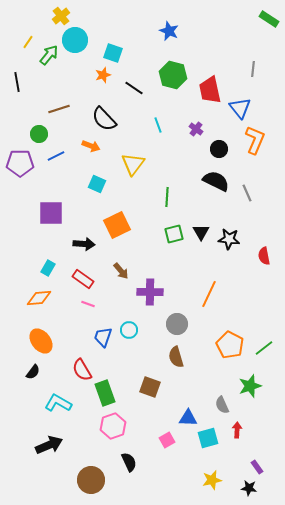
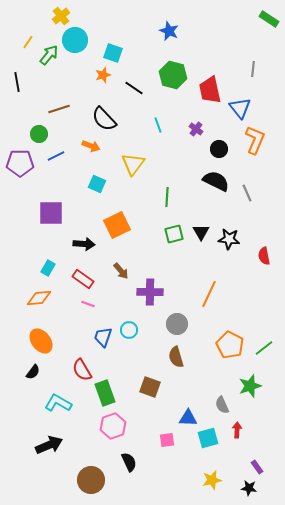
pink square at (167, 440): rotated 21 degrees clockwise
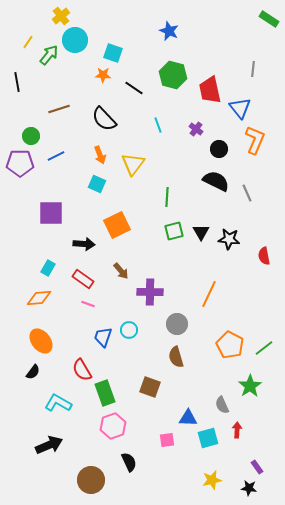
orange star at (103, 75): rotated 21 degrees clockwise
green circle at (39, 134): moved 8 px left, 2 px down
orange arrow at (91, 146): moved 9 px right, 9 px down; rotated 48 degrees clockwise
green square at (174, 234): moved 3 px up
green star at (250, 386): rotated 15 degrees counterclockwise
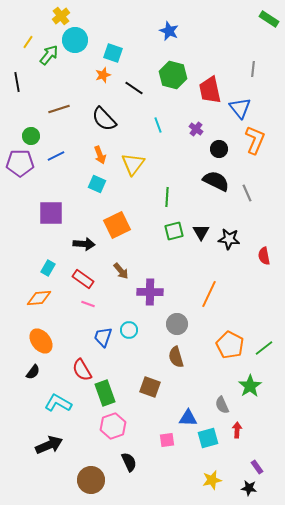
orange star at (103, 75): rotated 21 degrees counterclockwise
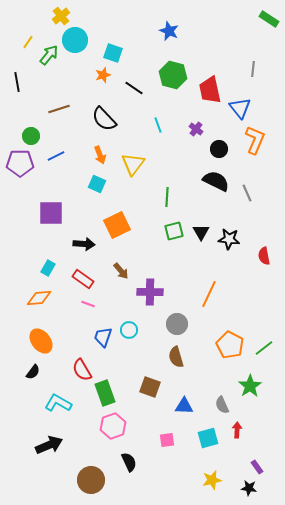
blue triangle at (188, 418): moved 4 px left, 12 px up
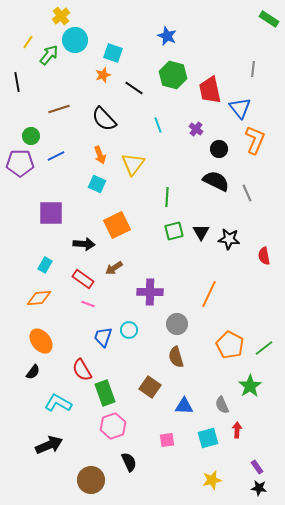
blue star at (169, 31): moved 2 px left, 5 px down
cyan rectangle at (48, 268): moved 3 px left, 3 px up
brown arrow at (121, 271): moved 7 px left, 3 px up; rotated 96 degrees clockwise
brown square at (150, 387): rotated 15 degrees clockwise
black star at (249, 488): moved 10 px right
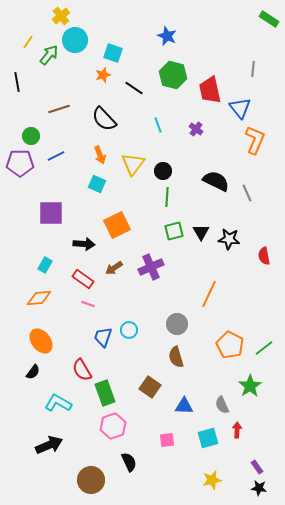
black circle at (219, 149): moved 56 px left, 22 px down
purple cross at (150, 292): moved 1 px right, 25 px up; rotated 25 degrees counterclockwise
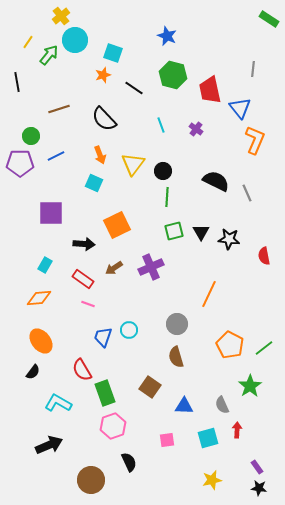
cyan line at (158, 125): moved 3 px right
cyan square at (97, 184): moved 3 px left, 1 px up
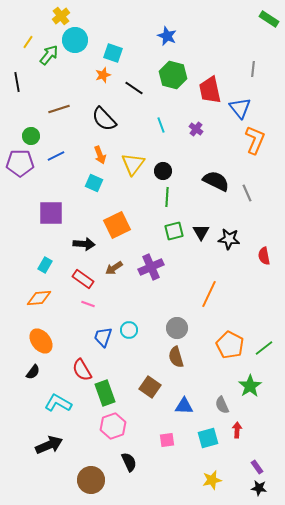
gray circle at (177, 324): moved 4 px down
